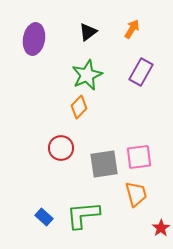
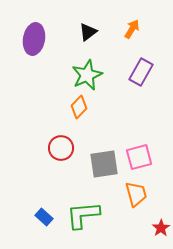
pink square: rotated 8 degrees counterclockwise
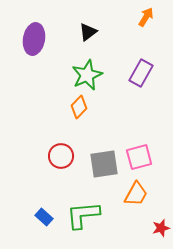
orange arrow: moved 14 px right, 12 px up
purple rectangle: moved 1 px down
red circle: moved 8 px down
orange trapezoid: rotated 44 degrees clockwise
red star: rotated 18 degrees clockwise
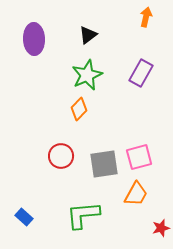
orange arrow: rotated 18 degrees counterclockwise
black triangle: moved 3 px down
purple ellipse: rotated 12 degrees counterclockwise
orange diamond: moved 2 px down
blue rectangle: moved 20 px left
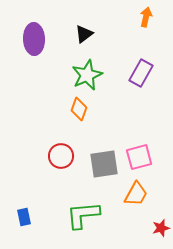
black triangle: moved 4 px left, 1 px up
orange diamond: rotated 25 degrees counterclockwise
blue rectangle: rotated 36 degrees clockwise
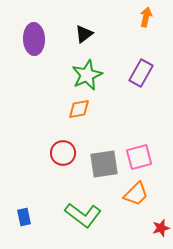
orange diamond: rotated 60 degrees clockwise
red circle: moved 2 px right, 3 px up
orange trapezoid: rotated 16 degrees clockwise
green L-shape: rotated 138 degrees counterclockwise
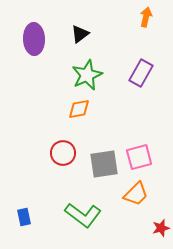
black triangle: moved 4 px left
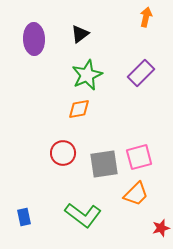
purple rectangle: rotated 16 degrees clockwise
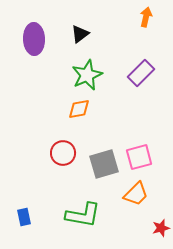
gray square: rotated 8 degrees counterclockwise
green L-shape: rotated 27 degrees counterclockwise
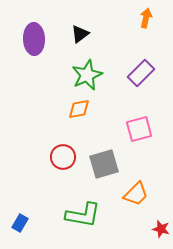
orange arrow: moved 1 px down
red circle: moved 4 px down
pink square: moved 28 px up
blue rectangle: moved 4 px left, 6 px down; rotated 42 degrees clockwise
red star: moved 1 px down; rotated 30 degrees clockwise
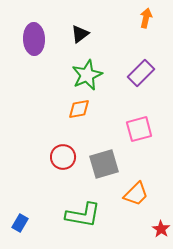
red star: rotated 18 degrees clockwise
